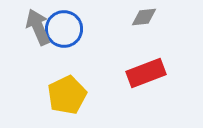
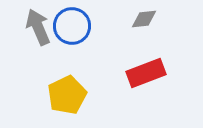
gray diamond: moved 2 px down
blue circle: moved 8 px right, 3 px up
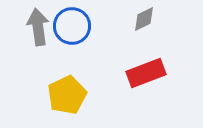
gray diamond: rotated 20 degrees counterclockwise
gray arrow: rotated 15 degrees clockwise
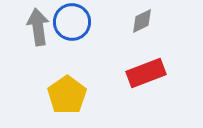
gray diamond: moved 2 px left, 2 px down
blue circle: moved 4 px up
yellow pentagon: rotated 9 degrees counterclockwise
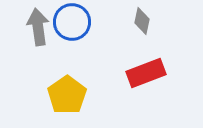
gray diamond: rotated 52 degrees counterclockwise
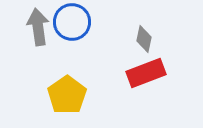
gray diamond: moved 2 px right, 18 px down
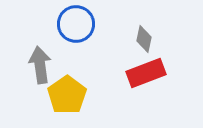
blue circle: moved 4 px right, 2 px down
gray arrow: moved 2 px right, 38 px down
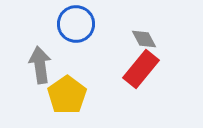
gray diamond: rotated 40 degrees counterclockwise
red rectangle: moved 5 px left, 4 px up; rotated 30 degrees counterclockwise
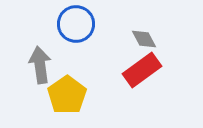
red rectangle: moved 1 px right, 1 px down; rotated 15 degrees clockwise
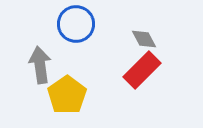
red rectangle: rotated 9 degrees counterclockwise
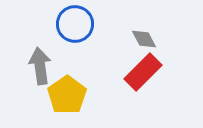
blue circle: moved 1 px left
gray arrow: moved 1 px down
red rectangle: moved 1 px right, 2 px down
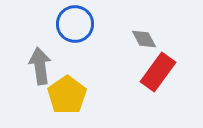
red rectangle: moved 15 px right; rotated 9 degrees counterclockwise
